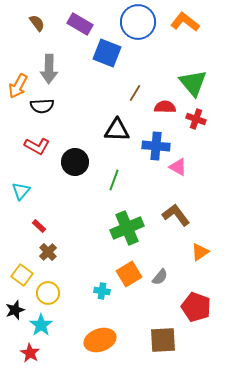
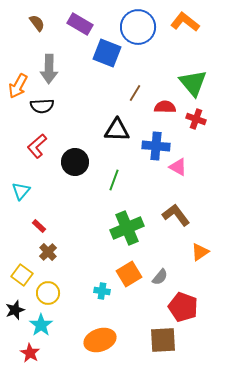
blue circle: moved 5 px down
red L-shape: rotated 110 degrees clockwise
red pentagon: moved 13 px left
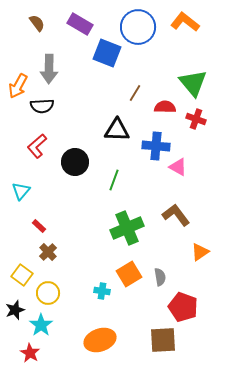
gray semicircle: rotated 48 degrees counterclockwise
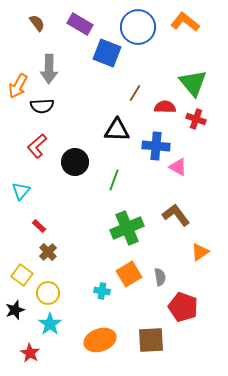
cyan star: moved 9 px right, 1 px up
brown square: moved 12 px left
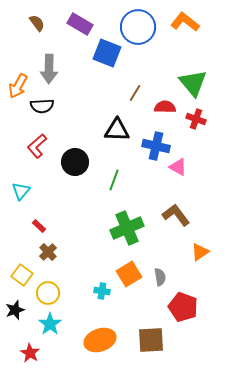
blue cross: rotated 8 degrees clockwise
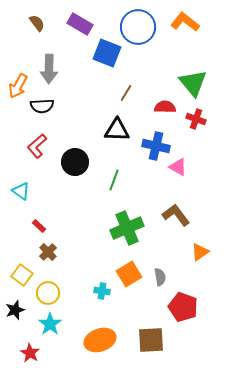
brown line: moved 9 px left
cyan triangle: rotated 36 degrees counterclockwise
